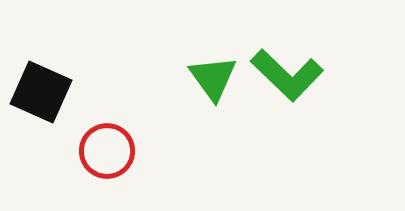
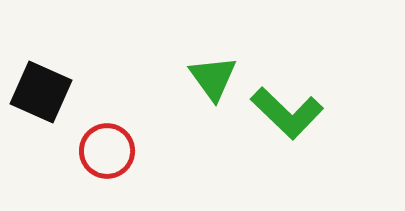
green L-shape: moved 38 px down
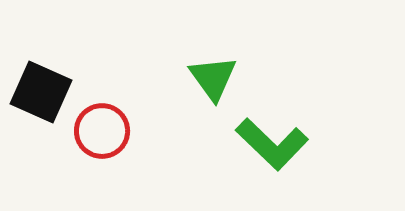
green L-shape: moved 15 px left, 31 px down
red circle: moved 5 px left, 20 px up
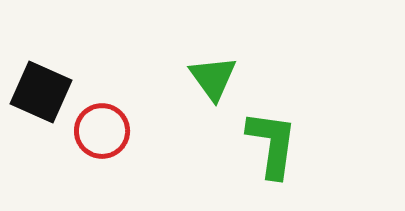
green L-shape: rotated 126 degrees counterclockwise
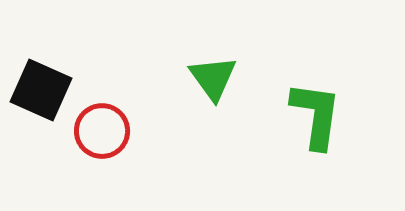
black square: moved 2 px up
green L-shape: moved 44 px right, 29 px up
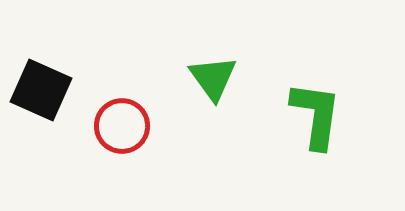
red circle: moved 20 px right, 5 px up
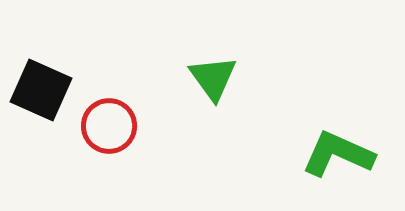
green L-shape: moved 22 px right, 39 px down; rotated 74 degrees counterclockwise
red circle: moved 13 px left
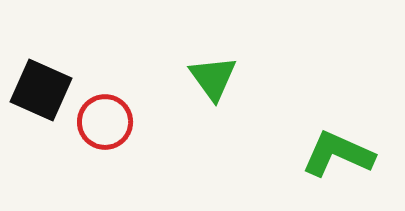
red circle: moved 4 px left, 4 px up
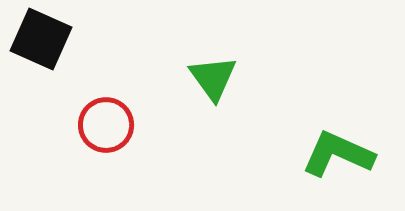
black square: moved 51 px up
red circle: moved 1 px right, 3 px down
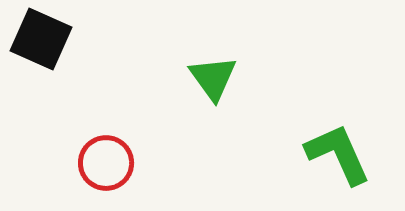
red circle: moved 38 px down
green L-shape: rotated 42 degrees clockwise
